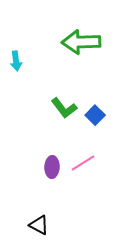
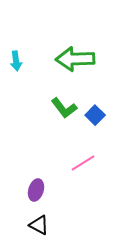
green arrow: moved 6 px left, 17 px down
purple ellipse: moved 16 px left, 23 px down; rotated 15 degrees clockwise
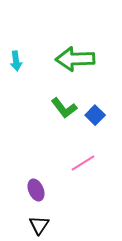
purple ellipse: rotated 40 degrees counterclockwise
black triangle: rotated 35 degrees clockwise
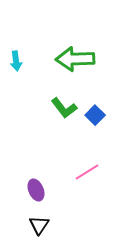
pink line: moved 4 px right, 9 px down
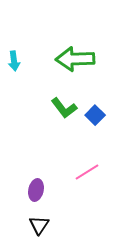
cyan arrow: moved 2 px left
purple ellipse: rotated 35 degrees clockwise
